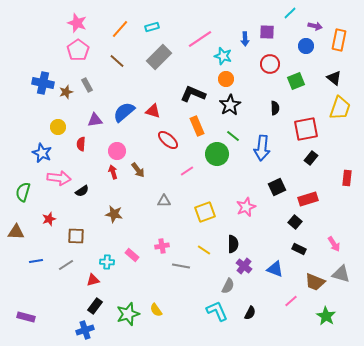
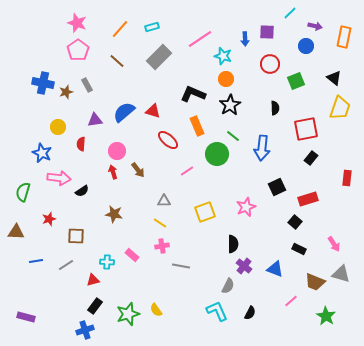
orange rectangle at (339, 40): moved 5 px right, 3 px up
yellow line at (204, 250): moved 44 px left, 27 px up
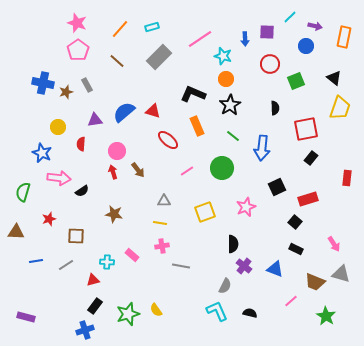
cyan line at (290, 13): moved 4 px down
green circle at (217, 154): moved 5 px right, 14 px down
yellow line at (160, 223): rotated 24 degrees counterclockwise
black rectangle at (299, 249): moved 3 px left
gray semicircle at (228, 286): moved 3 px left
black semicircle at (250, 313): rotated 104 degrees counterclockwise
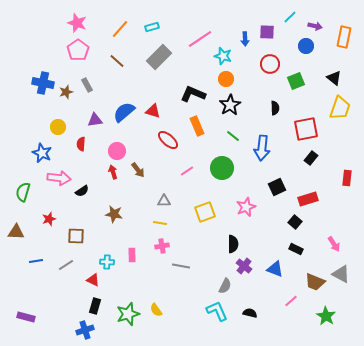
pink rectangle at (132, 255): rotated 48 degrees clockwise
gray triangle at (341, 274): rotated 12 degrees clockwise
red triangle at (93, 280): rotated 40 degrees clockwise
black rectangle at (95, 306): rotated 21 degrees counterclockwise
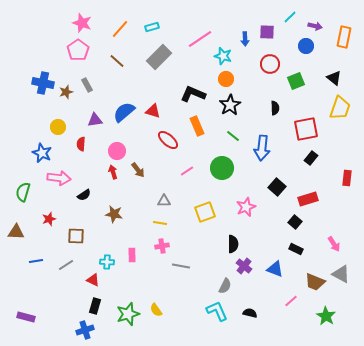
pink star at (77, 23): moved 5 px right
black square at (277, 187): rotated 24 degrees counterclockwise
black semicircle at (82, 191): moved 2 px right, 4 px down
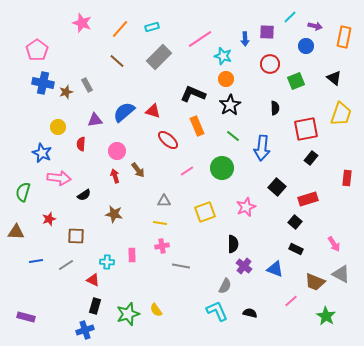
pink pentagon at (78, 50): moved 41 px left
yellow trapezoid at (340, 108): moved 1 px right, 6 px down
red arrow at (113, 172): moved 2 px right, 4 px down
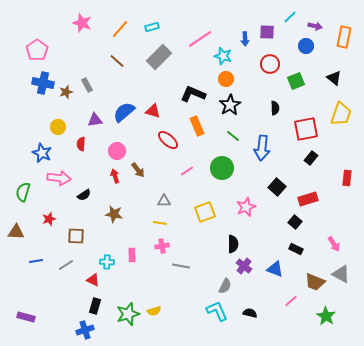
yellow semicircle at (156, 310): moved 2 px left, 1 px down; rotated 72 degrees counterclockwise
